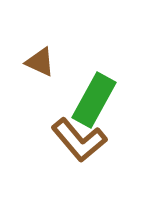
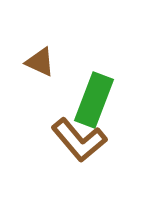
green rectangle: rotated 8 degrees counterclockwise
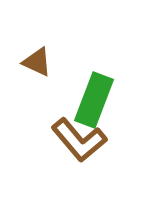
brown triangle: moved 3 px left
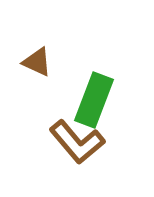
brown L-shape: moved 2 px left, 2 px down
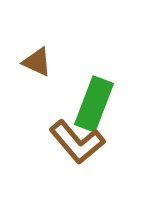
green rectangle: moved 4 px down
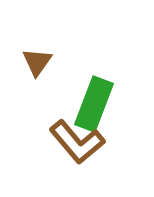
brown triangle: rotated 40 degrees clockwise
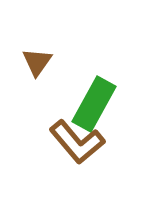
green rectangle: rotated 8 degrees clockwise
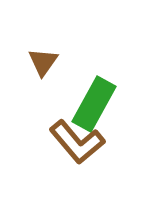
brown triangle: moved 6 px right
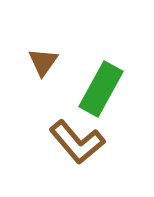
green rectangle: moved 7 px right, 15 px up
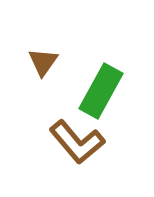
green rectangle: moved 2 px down
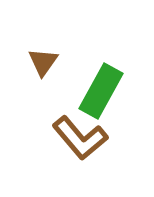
brown L-shape: moved 3 px right, 4 px up
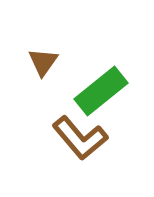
green rectangle: rotated 22 degrees clockwise
